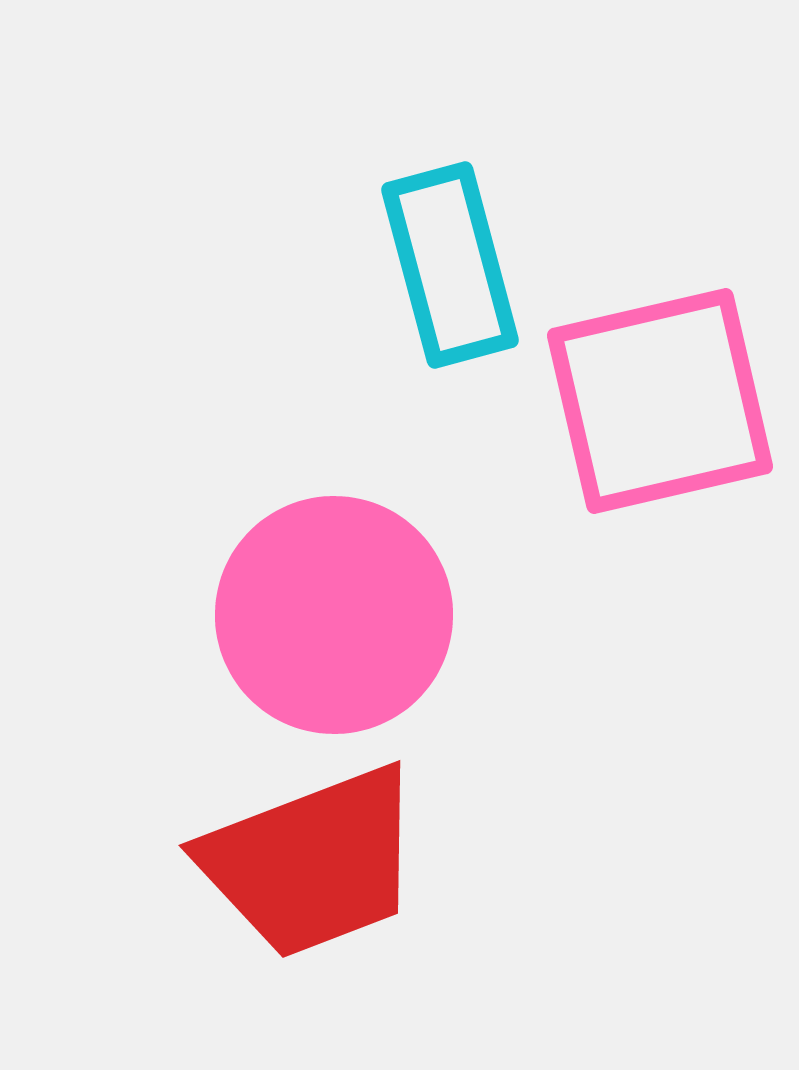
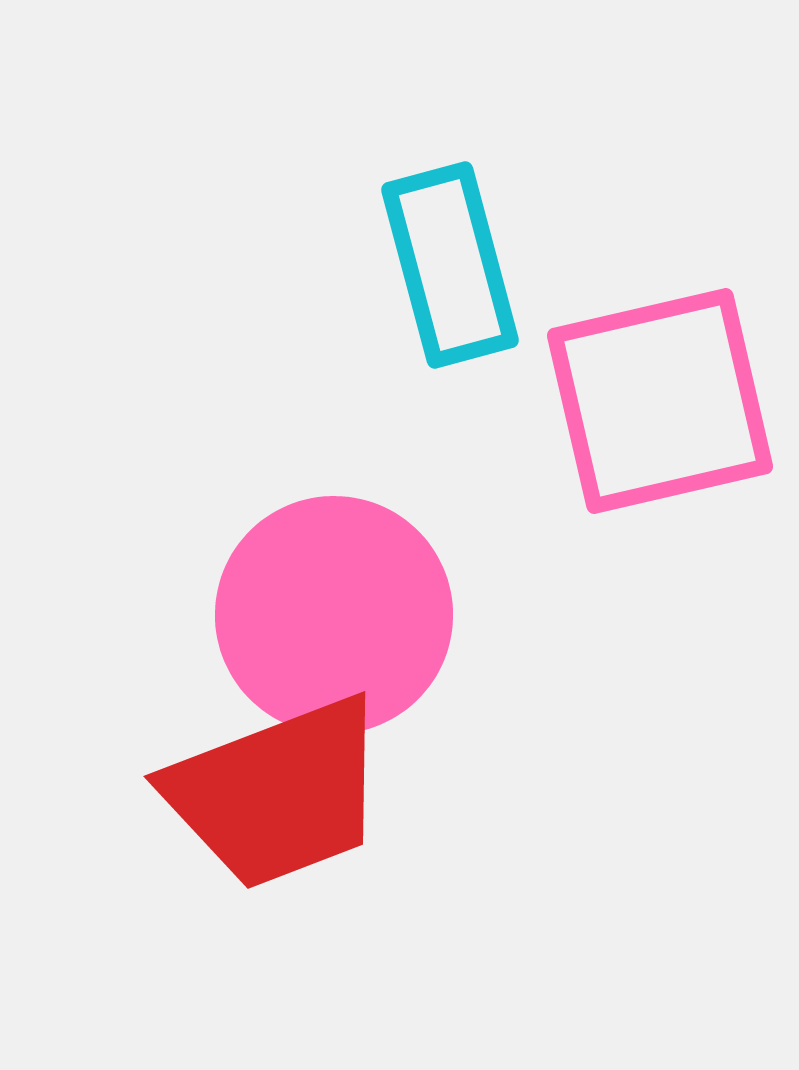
red trapezoid: moved 35 px left, 69 px up
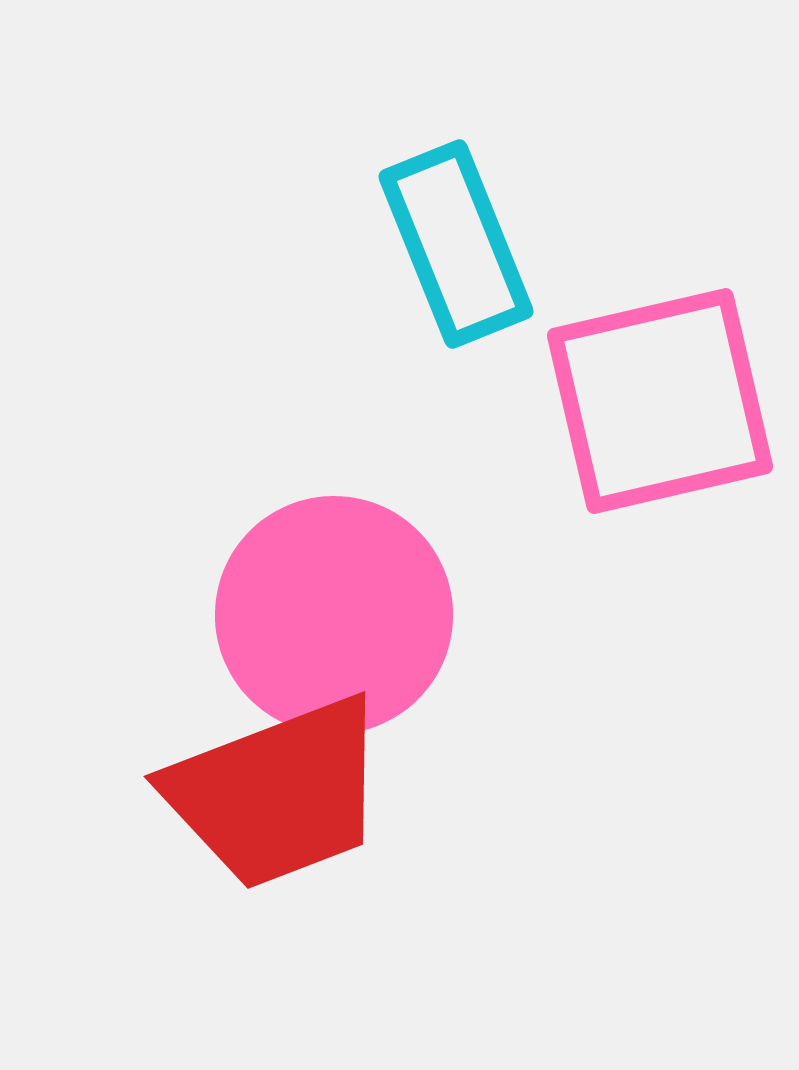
cyan rectangle: moved 6 px right, 21 px up; rotated 7 degrees counterclockwise
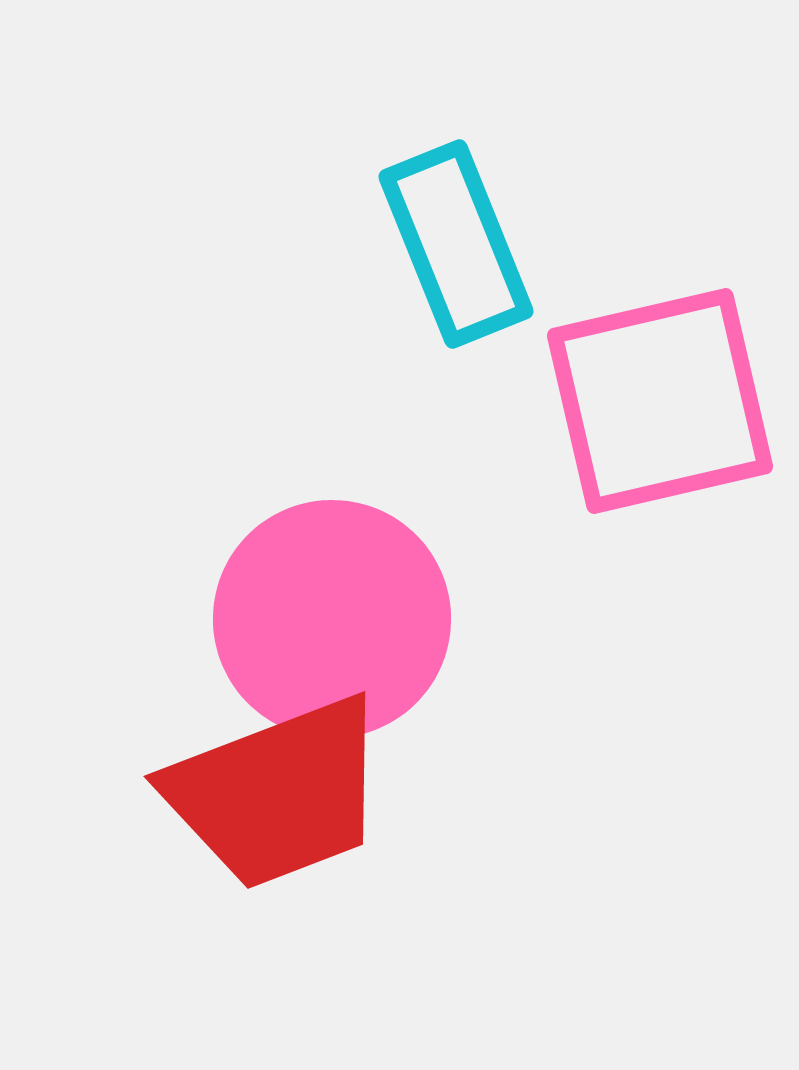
pink circle: moved 2 px left, 4 px down
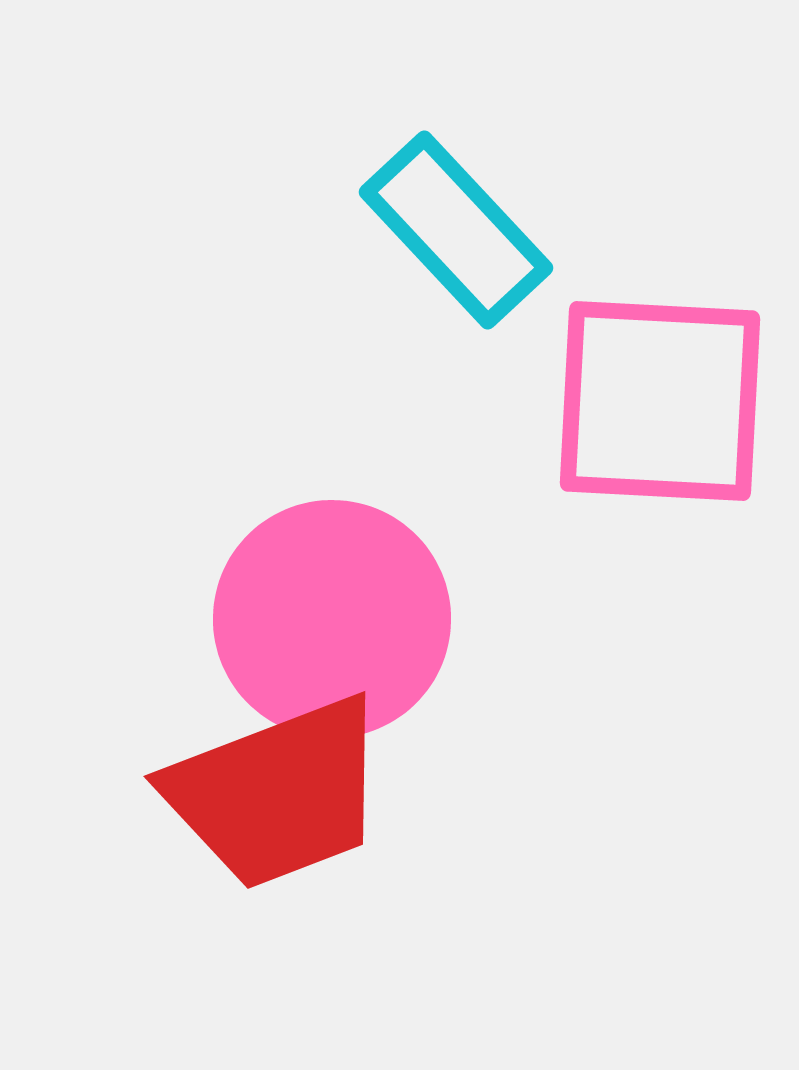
cyan rectangle: moved 14 px up; rotated 21 degrees counterclockwise
pink square: rotated 16 degrees clockwise
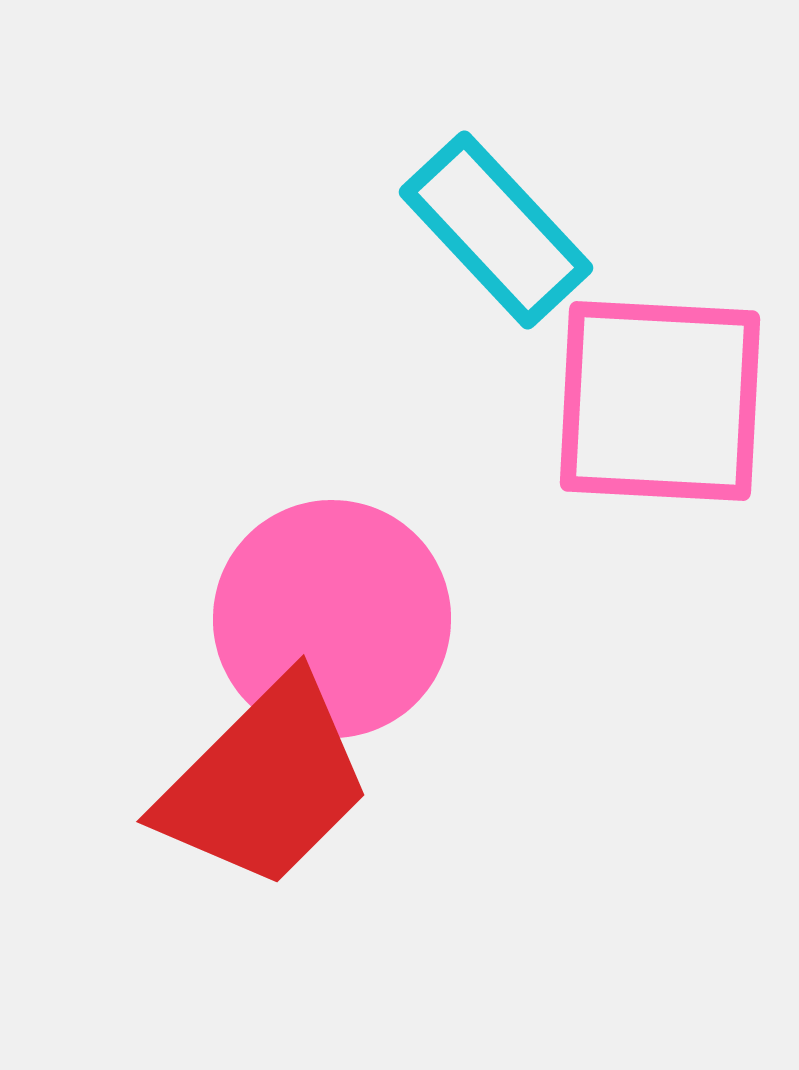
cyan rectangle: moved 40 px right
red trapezoid: moved 12 px left, 10 px up; rotated 24 degrees counterclockwise
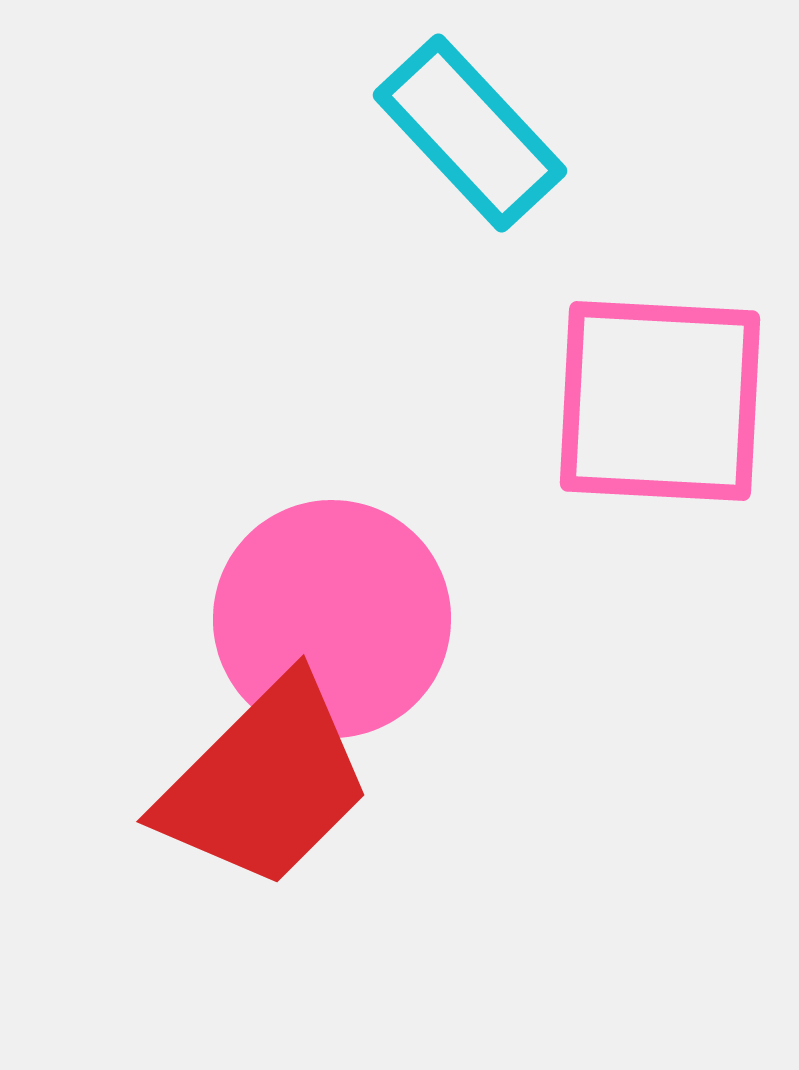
cyan rectangle: moved 26 px left, 97 px up
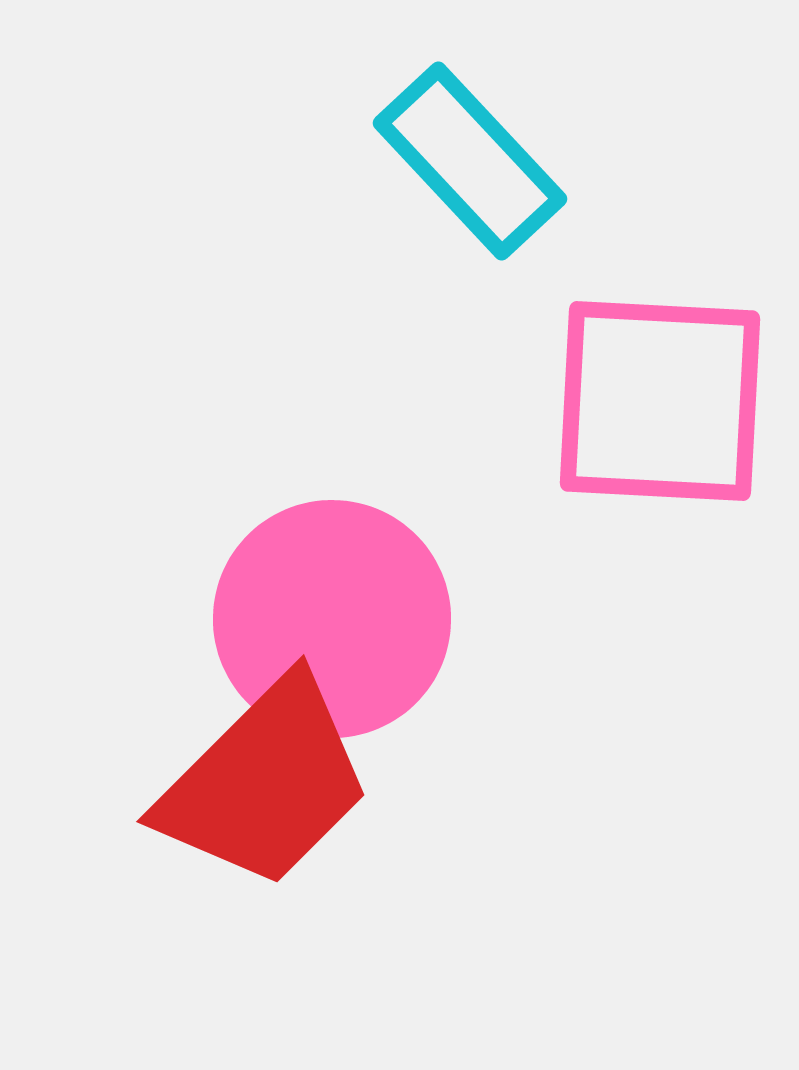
cyan rectangle: moved 28 px down
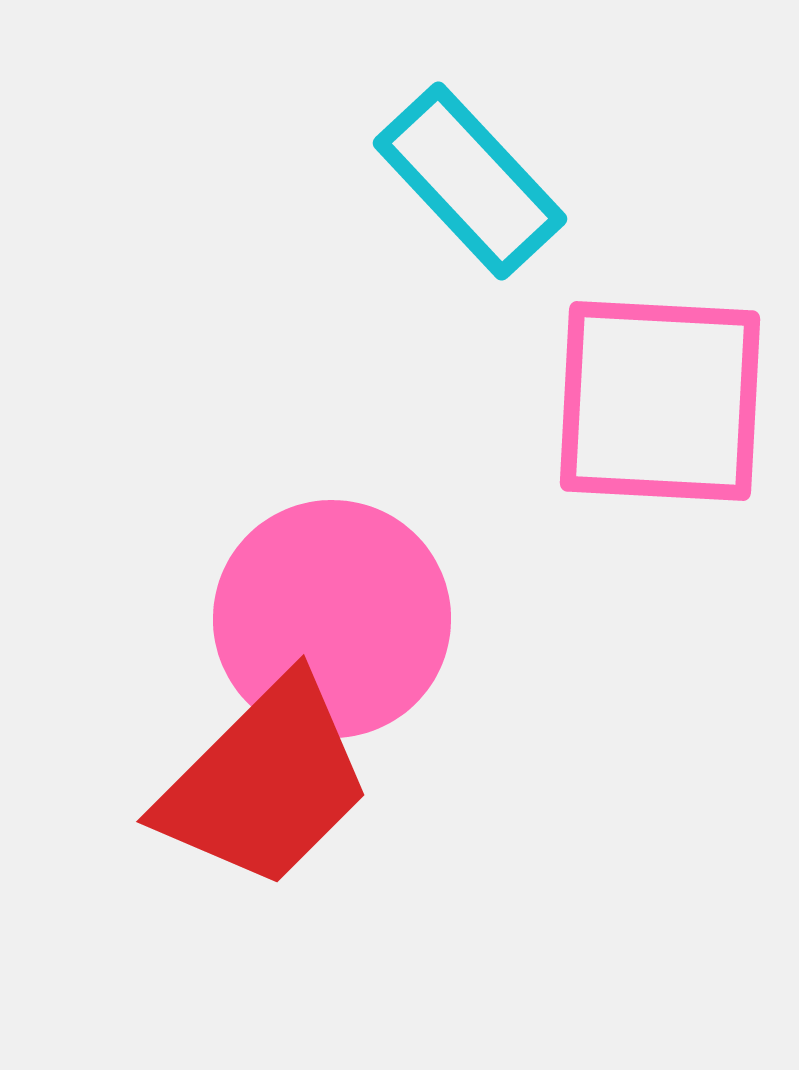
cyan rectangle: moved 20 px down
